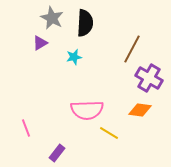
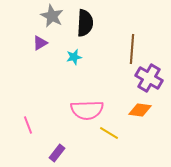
gray star: moved 2 px up
brown line: rotated 24 degrees counterclockwise
pink line: moved 2 px right, 3 px up
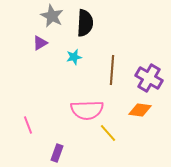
brown line: moved 20 px left, 21 px down
yellow line: moved 1 px left; rotated 18 degrees clockwise
purple rectangle: rotated 18 degrees counterclockwise
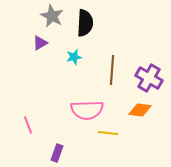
yellow line: rotated 42 degrees counterclockwise
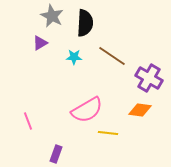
cyan star: rotated 14 degrees clockwise
brown line: moved 14 px up; rotated 60 degrees counterclockwise
pink semicircle: rotated 28 degrees counterclockwise
pink line: moved 4 px up
purple rectangle: moved 1 px left, 1 px down
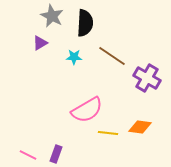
purple cross: moved 2 px left
orange diamond: moved 17 px down
pink line: moved 34 px down; rotated 42 degrees counterclockwise
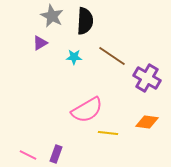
black semicircle: moved 2 px up
orange diamond: moved 7 px right, 5 px up
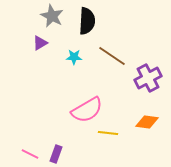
black semicircle: moved 2 px right
purple cross: moved 1 px right; rotated 32 degrees clockwise
pink line: moved 2 px right, 1 px up
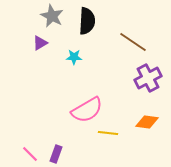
brown line: moved 21 px right, 14 px up
pink line: rotated 18 degrees clockwise
